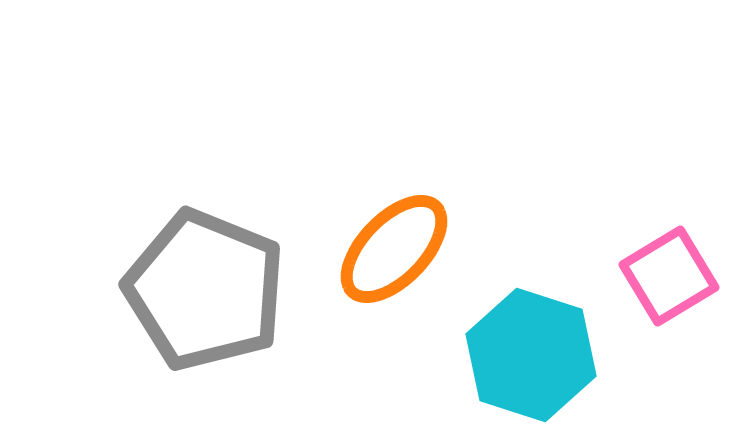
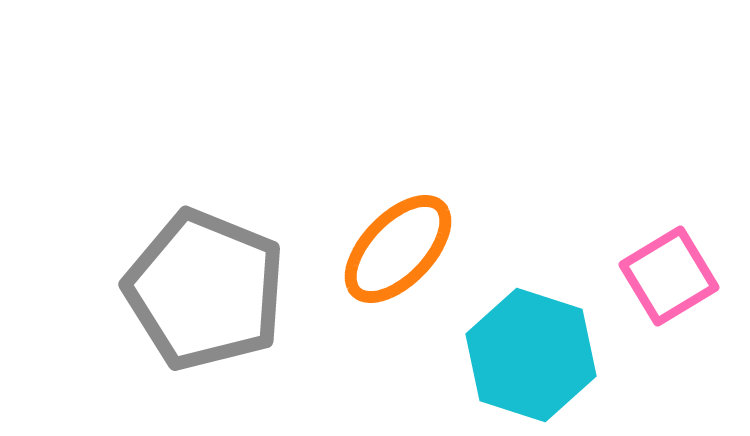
orange ellipse: moved 4 px right
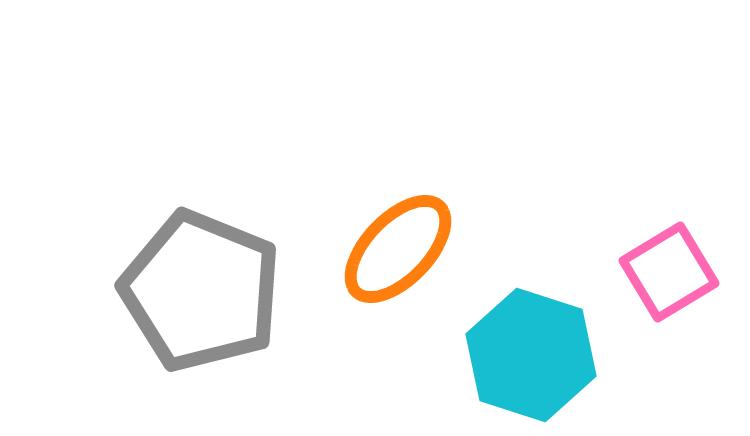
pink square: moved 4 px up
gray pentagon: moved 4 px left, 1 px down
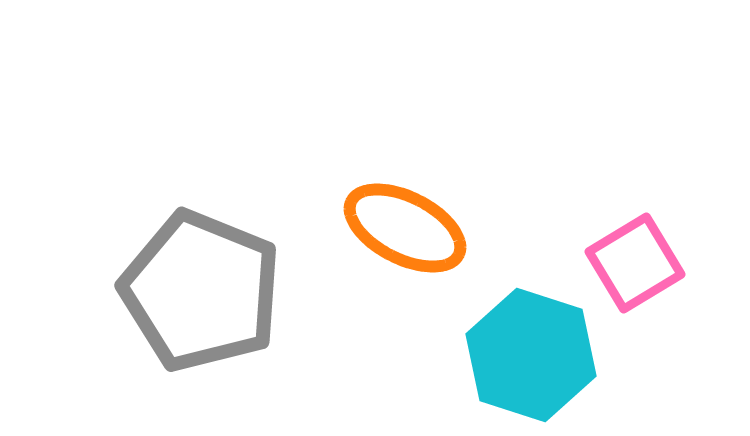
orange ellipse: moved 7 px right, 21 px up; rotated 73 degrees clockwise
pink square: moved 34 px left, 9 px up
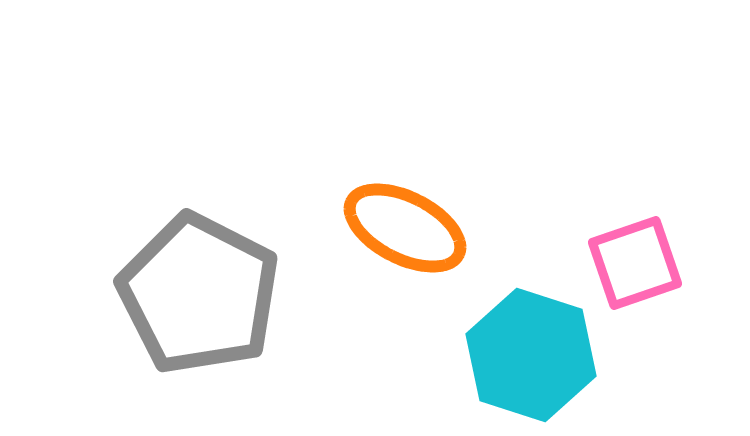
pink square: rotated 12 degrees clockwise
gray pentagon: moved 2 px left, 3 px down; rotated 5 degrees clockwise
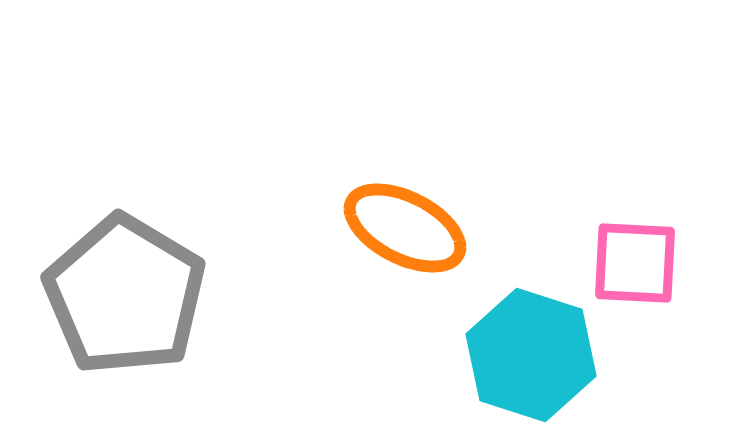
pink square: rotated 22 degrees clockwise
gray pentagon: moved 74 px left, 1 px down; rotated 4 degrees clockwise
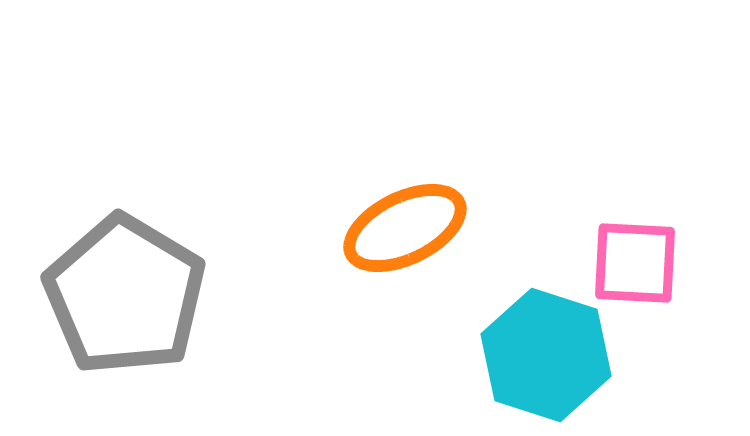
orange ellipse: rotated 53 degrees counterclockwise
cyan hexagon: moved 15 px right
